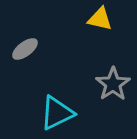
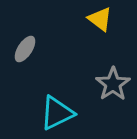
yellow triangle: rotated 24 degrees clockwise
gray ellipse: rotated 20 degrees counterclockwise
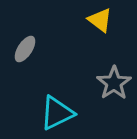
yellow triangle: moved 1 px down
gray star: moved 1 px right, 1 px up
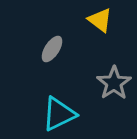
gray ellipse: moved 27 px right
cyan triangle: moved 2 px right, 1 px down
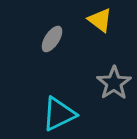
gray ellipse: moved 10 px up
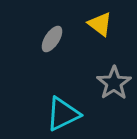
yellow triangle: moved 4 px down
cyan triangle: moved 4 px right
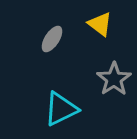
gray star: moved 4 px up
cyan triangle: moved 2 px left, 5 px up
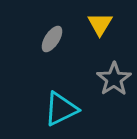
yellow triangle: rotated 24 degrees clockwise
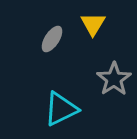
yellow triangle: moved 7 px left
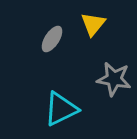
yellow triangle: rotated 8 degrees clockwise
gray star: rotated 28 degrees counterclockwise
